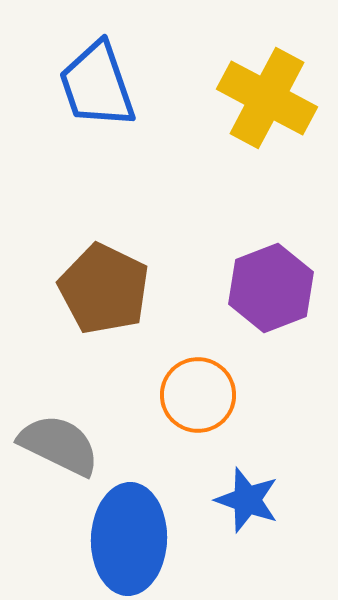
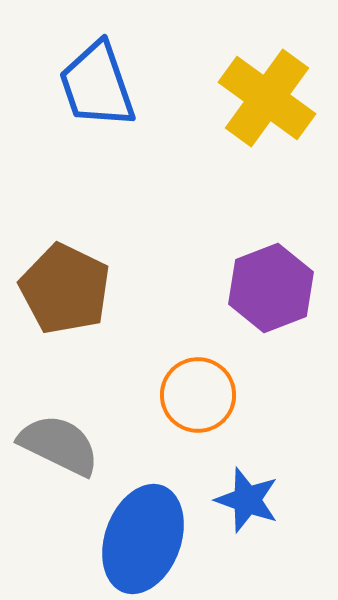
yellow cross: rotated 8 degrees clockwise
brown pentagon: moved 39 px left
blue ellipse: moved 14 px right; rotated 18 degrees clockwise
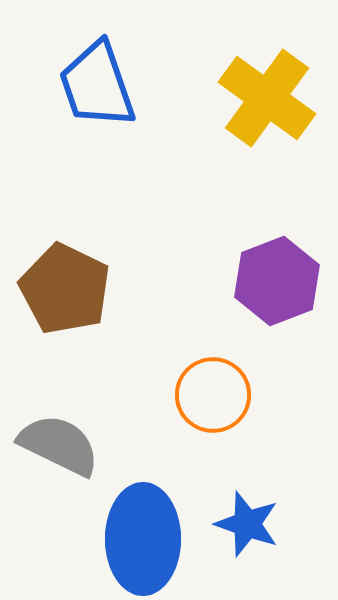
purple hexagon: moved 6 px right, 7 px up
orange circle: moved 15 px right
blue star: moved 24 px down
blue ellipse: rotated 20 degrees counterclockwise
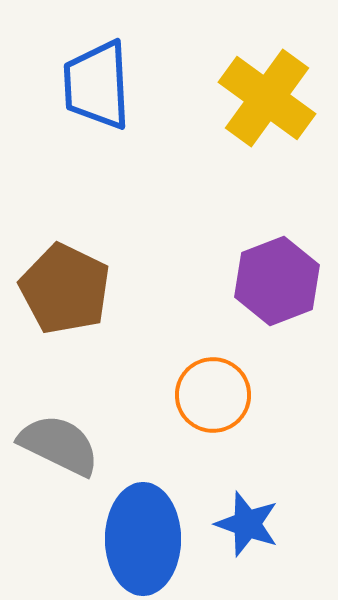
blue trapezoid: rotated 16 degrees clockwise
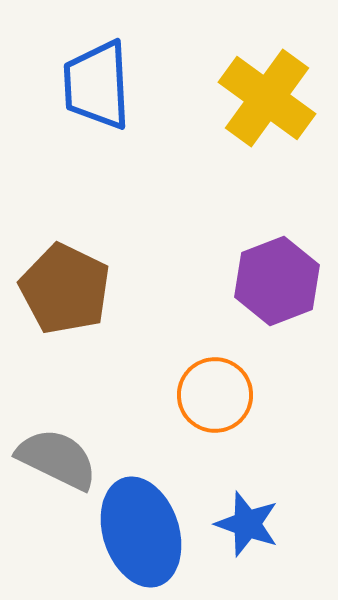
orange circle: moved 2 px right
gray semicircle: moved 2 px left, 14 px down
blue ellipse: moved 2 px left, 7 px up; rotated 18 degrees counterclockwise
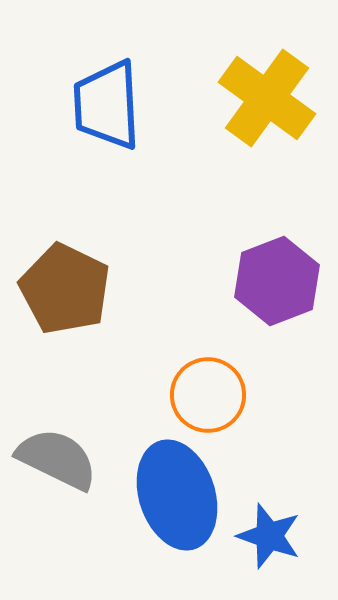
blue trapezoid: moved 10 px right, 20 px down
orange circle: moved 7 px left
blue star: moved 22 px right, 12 px down
blue ellipse: moved 36 px right, 37 px up
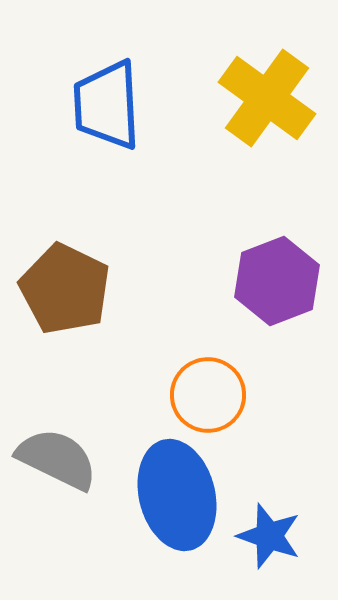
blue ellipse: rotated 4 degrees clockwise
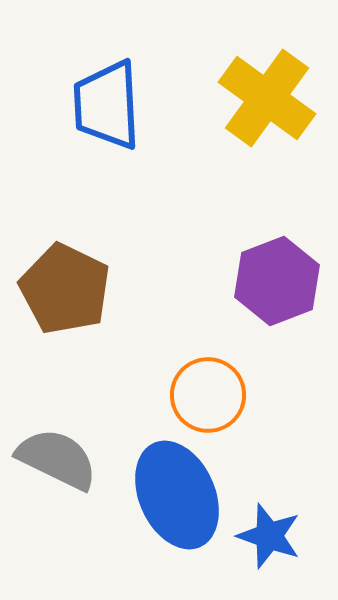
blue ellipse: rotated 10 degrees counterclockwise
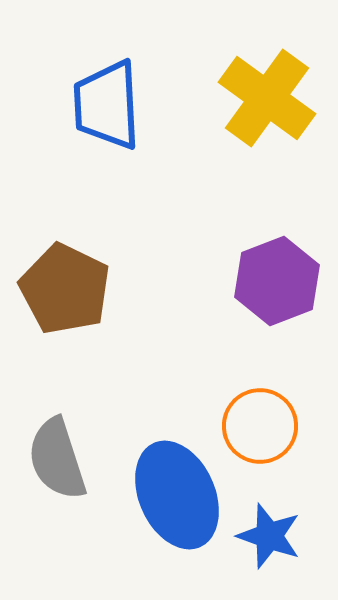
orange circle: moved 52 px right, 31 px down
gray semicircle: rotated 134 degrees counterclockwise
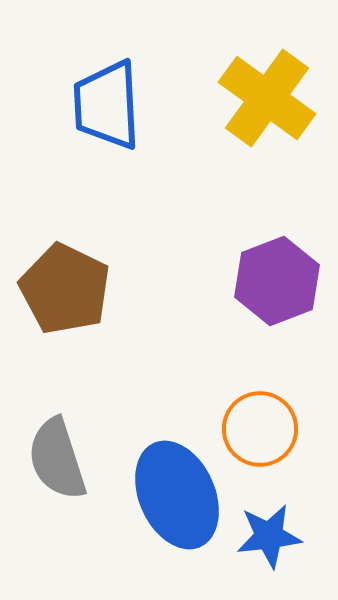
orange circle: moved 3 px down
blue star: rotated 26 degrees counterclockwise
